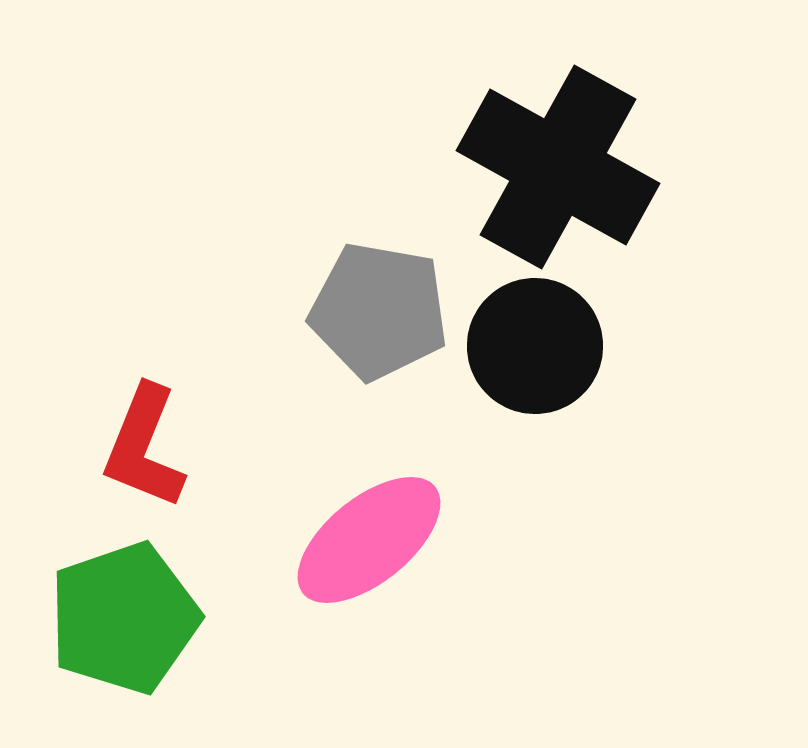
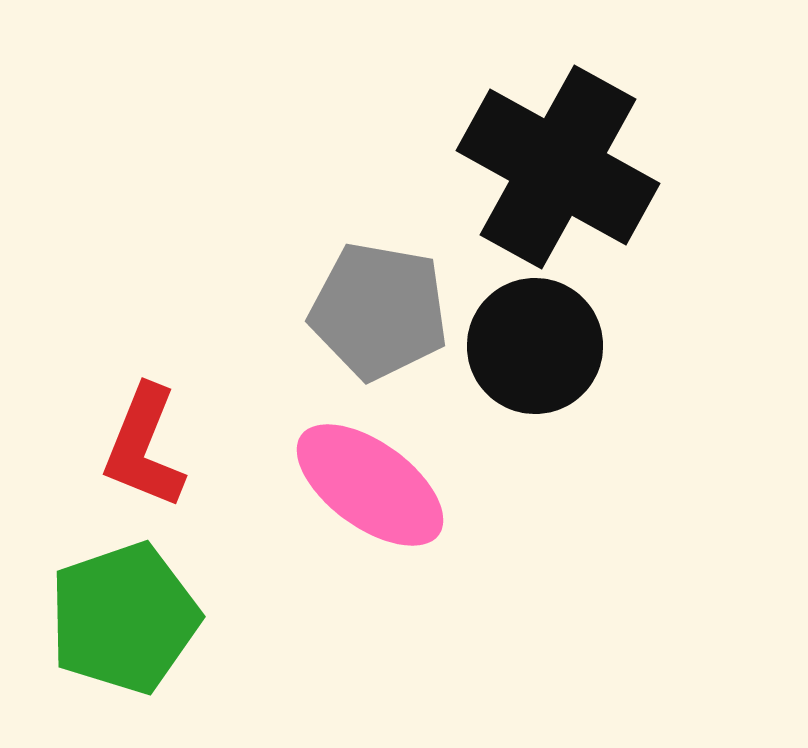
pink ellipse: moved 1 px right, 55 px up; rotated 75 degrees clockwise
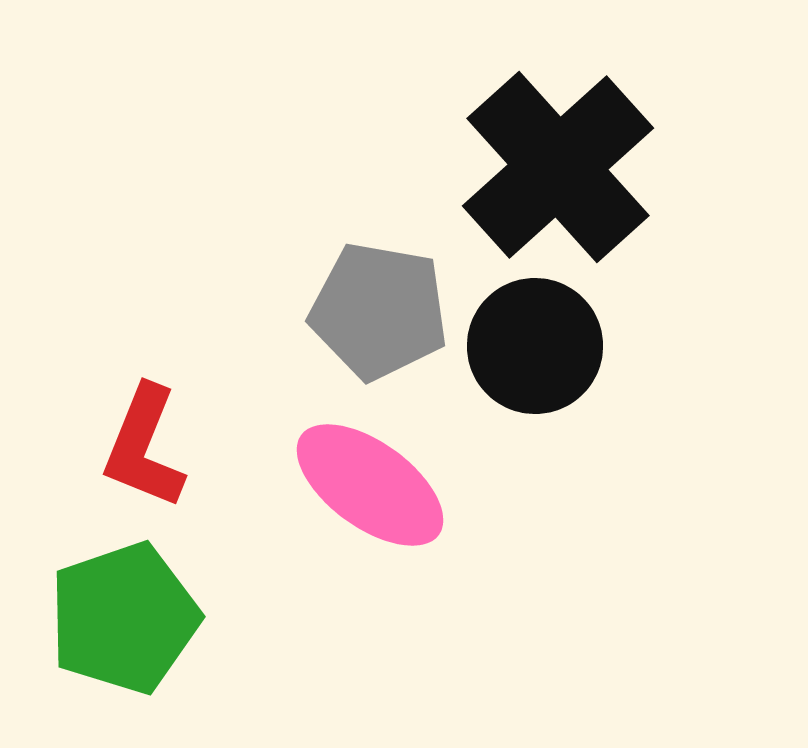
black cross: rotated 19 degrees clockwise
